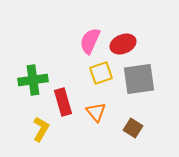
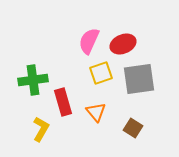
pink semicircle: moved 1 px left
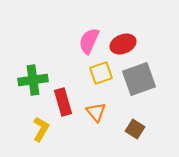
gray square: rotated 12 degrees counterclockwise
brown square: moved 2 px right, 1 px down
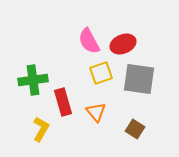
pink semicircle: rotated 52 degrees counterclockwise
gray square: rotated 28 degrees clockwise
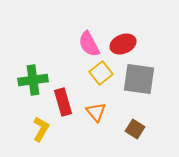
pink semicircle: moved 3 px down
yellow square: rotated 20 degrees counterclockwise
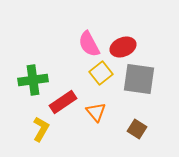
red ellipse: moved 3 px down
red rectangle: rotated 72 degrees clockwise
brown square: moved 2 px right
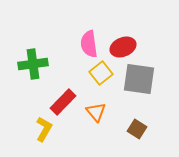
pink semicircle: rotated 20 degrees clockwise
green cross: moved 16 px up
red rectangle: rotated 12 degrees counterclockwise
yellow L-shape: moved 3 px right
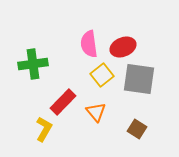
yellow square: moved 1 px right, 2 px down
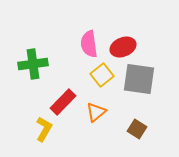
orange triangle: rotated 30 degrees clockwise
